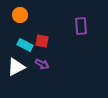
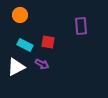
red square: moved 6 px right, 1 px down
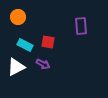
orange circle: moved 2 px left, 2 px down
purple arrow: moved 1 px right
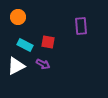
white triangle: moved 1 px up
